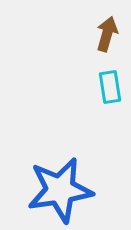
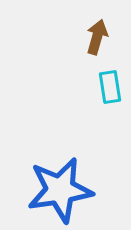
brown arrow: moved 10 px left, 3 px down
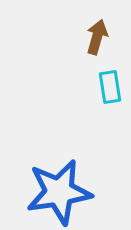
blue star: moved 1 px left, 2 px down
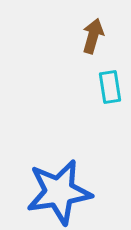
brown arrow: moved 4 px left, 1 px up
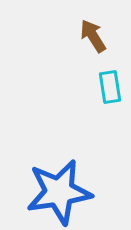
brown arrow: rotated 48 degrees counterclockwise
